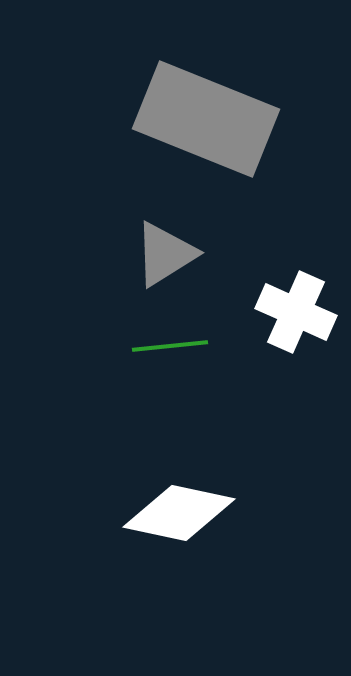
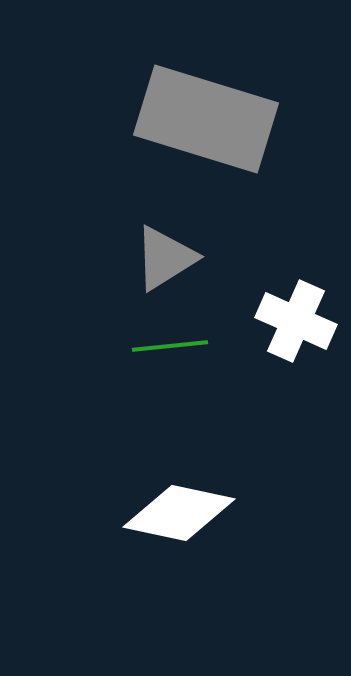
gray rectangle: rotated 5 degrees counterclockwise
gray triangle: moved 4 px down
white cross: moved 9 px down
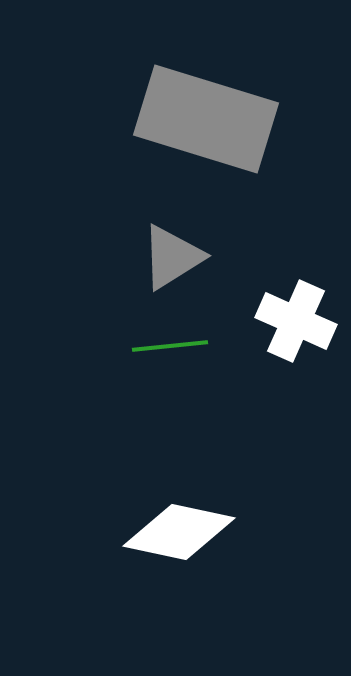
gray triangle: moved 7 px right, 1 px up
white diamond: moved 19 px down
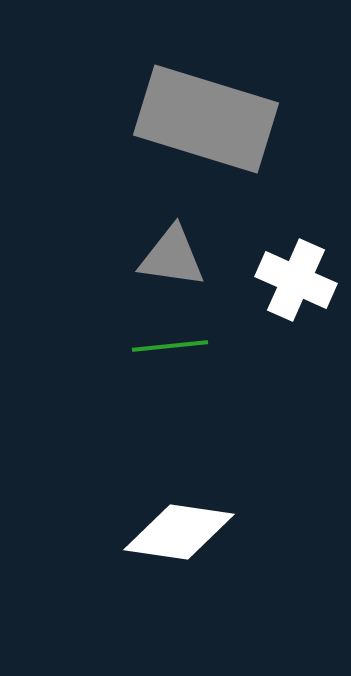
gray triangle: rotated 40 degrees clockwise
white cross: moved 41 px up
white diamond: rotated 4 degrees counterclockwise
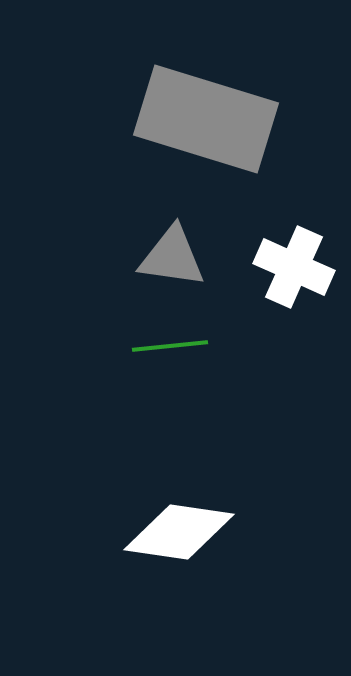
white cross: moved 2 px left, 13 px up
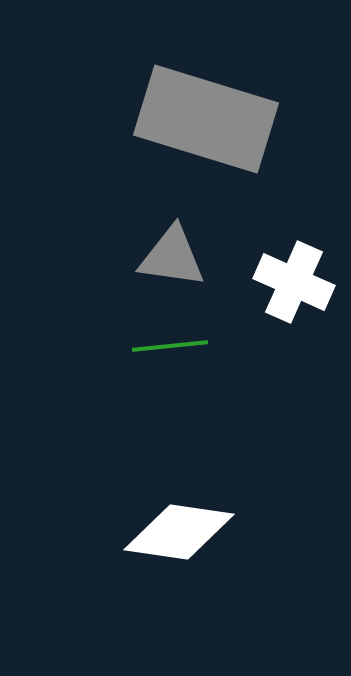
white cross: moved 15 px down
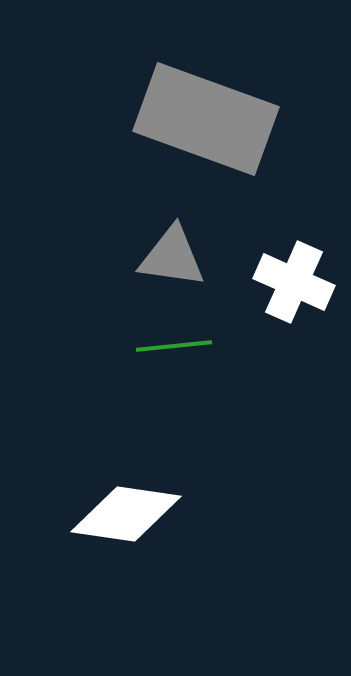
gray rectangle: rotated 3 degrees clockwise
green line: moved 4 px right
white diamond: moved 53 px left, 18 px up
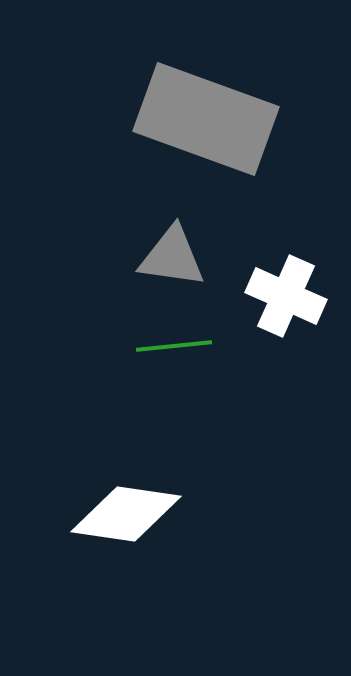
white cross: moved 8 px left, 14 px down
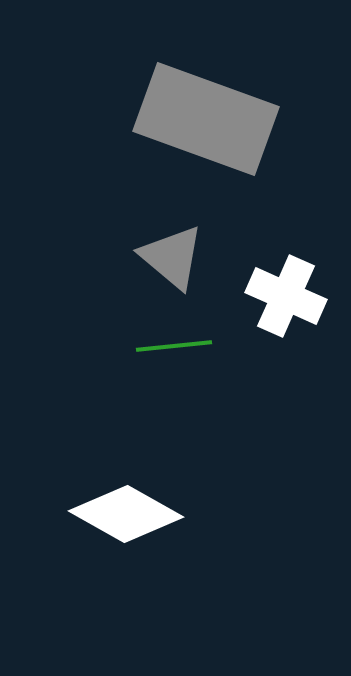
gray triangle: rotated 32 degrees clockwise
white diamond: rotated 21 degrees clockwise
